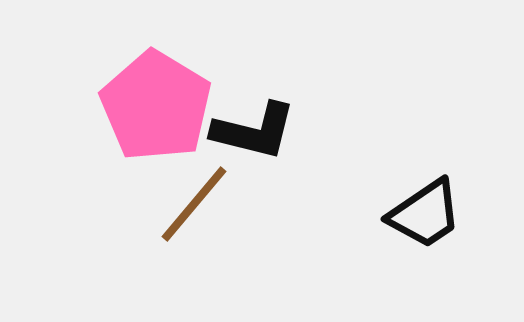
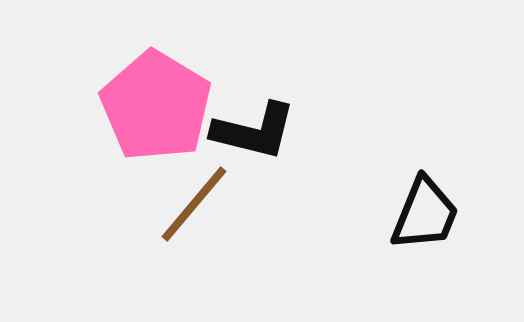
black trapezoid: rotated 34 degrees counterclockwise
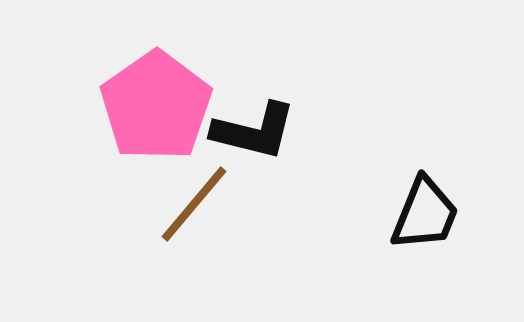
pink pentagon: rotated 6 degrees clockwise
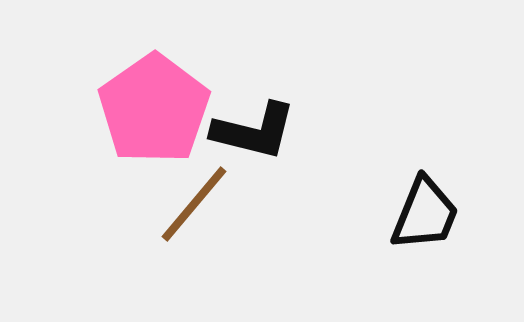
pink pentagon: moved 2 px left, 3 px down
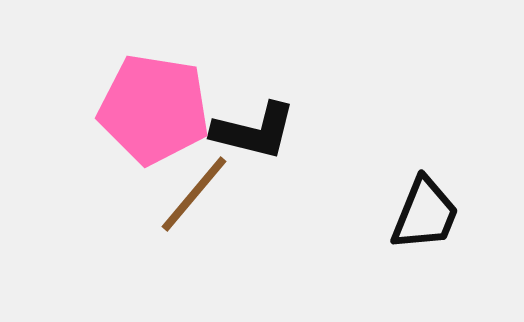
pink pentagon: rotated 28 degrees counterclockwise
brown line: moved 10 px up
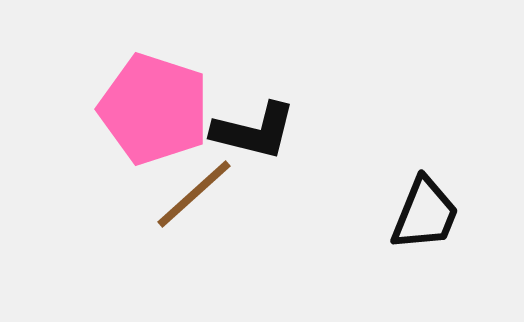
pink pentagon: rotated 9 degrees clockwise
brown line: rotated 8 degrees clockwise
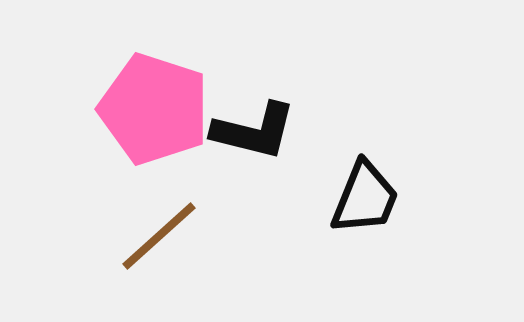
brown line: moved 35 px left, 42 px down
black trapezoid: moved 60 px left, 16 px up
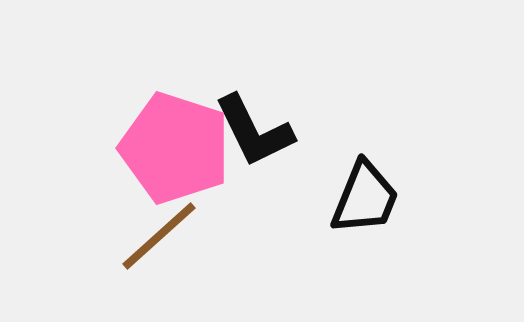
pink pentagon: moved 21 px right, 39 px down
black L-shape: rotated 50 degrees clockwise
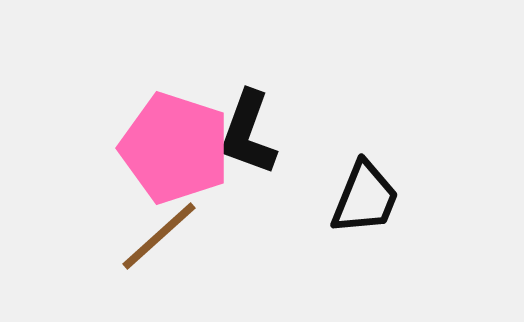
black L-shape: moved 6 px left, 2 px down; rotated 46 degrees clockwise
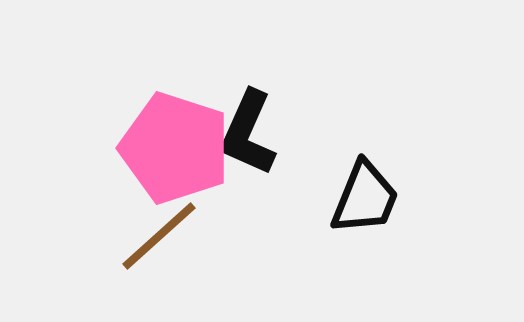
black L-shape: rotated 4 degrees clockwise
